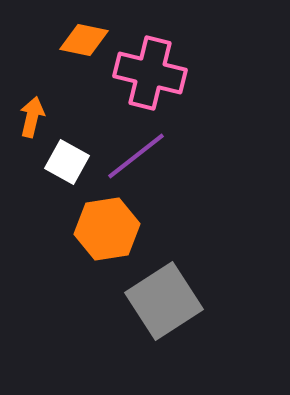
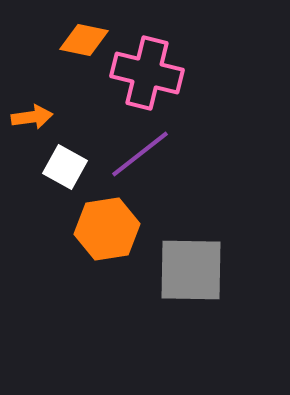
pink cross: moved 3 px left
orange arrow: rotated 69 degrees clockwise
purple line: moved 4 px right, 2 px up
white square: moved 2 px left, 5 px down
gray square: moved 27 px right, 31 px up; rotated 34 degrees clockwise
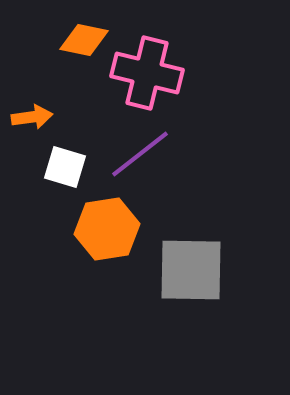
white square: rotated 12 degrees counterclockwise
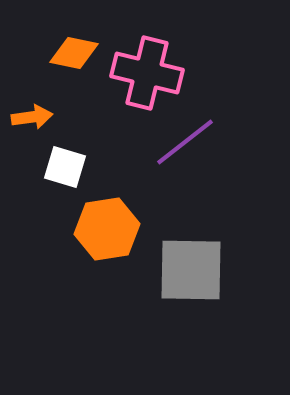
orange diamond: moved 10 px left, 13 px down
purple line: moved 45 px right, 12 px up
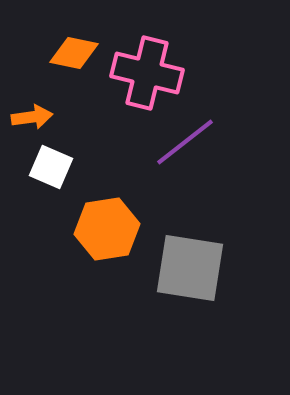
white square: moved 14 px left; rotated 6 degrees clockwise
gray square: moved 1 px left, 2 px up; rotated 8 degrees clockwise
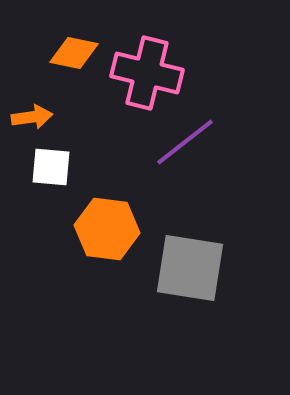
white square: rotated 18 degrees counterclockwise
orange hexagon: rotated 16 degrees clockwise
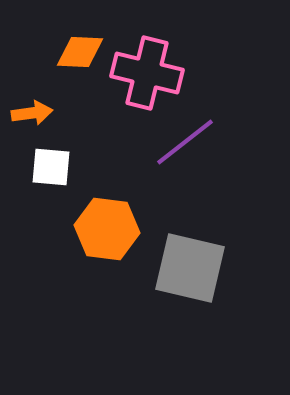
orange diamond: moved 6 px right, 1 px up; rotated 9 degrees counterclockwise
orange arrow: moved 4 px up
gray square: rotated 4 degrees clockwise
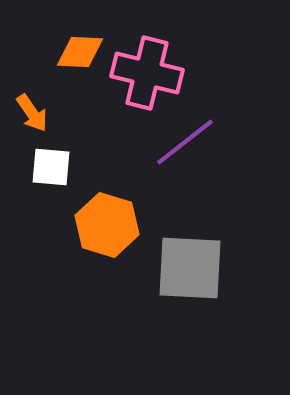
orange arrow: rotated 63 degrees clockwise
orange hexagon: moved 4 px up; rotated 10 degrees clockwise
gray square: rotated 10 degrees counterclockwise
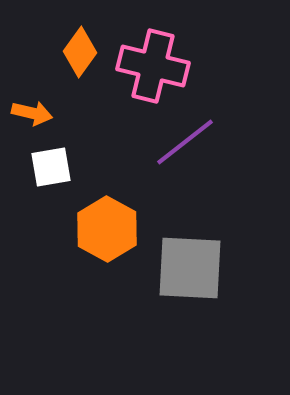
orange diamond: rotated 57 degrees counterclockwise
pink cross: moved 6 px right, 7 px up
orange arrow: rotated 42 degrees counterclockwise
white square: rotated 15 degrees counterclockwise
orange hexagon: moved 4 px down; rotated 12 degrees clockwise
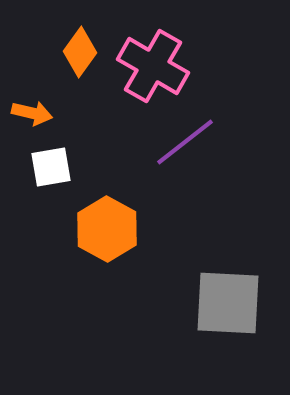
pink cross: rotated 16 degrees clockwise
gray square: moved 38 px right, 35 px down
